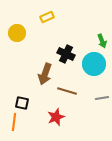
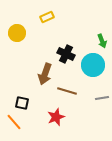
cyan circle: moved 1 px left, 1 px down
orange line: rotated 48 degrees counterclockwise
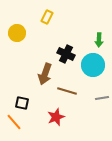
yellow rectangle: rotated 40 degrees counterclockwise
green arrow: moved 3 px left, 1 px up; rotated 24 degrees clockwise
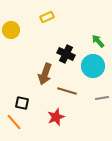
yellow rectangle: rotated 40 degrees clockwise
yellow circle: moved 6 px left, 3 px up
green arrow: moved 1 px left, 1 px down; rotated 136 degrees clockwise
cyan circle: moved 1 px down
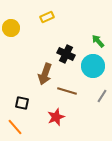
yellow circle: moved 2 px up
gray line: moved 2 px up; rotated 48 degrees counterclockwise
orange line: moved 1 px right, 5 px down
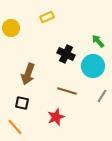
brown arrow: moved 17 px left
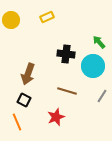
yellow circle: moved 8 px up
green arrow: moved 1 px right, 1 px down
black cross: rotated 18 degrees counterclockwise
black square: moved 2 px right, 3 px up; rotated 16 degrees clockwise
orange line: moved 2 px right, 5 px up; rotated 18 degrees clockwise
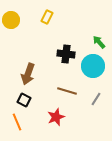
yellow rectangle: rotated 40 degrees counterclockwise
gray line: moved 6 px left, 3 px down
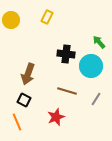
cyan circle: moved 2 px left
